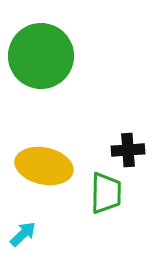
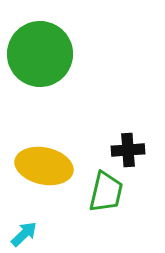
green circle: moved 1 px left, 2 px up
green trapezoid: moved 1 px up; rotated 12 degrees clockwise
cyan arrow: moved 1 px right
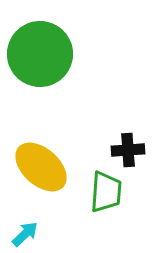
yellow ellipse: moved 3 px left, 1 px down; rotated 30 degrees clockwise
green trapezoid: rotated 9 degrees counterclockwise
cyan arrow: moved 1 px right
